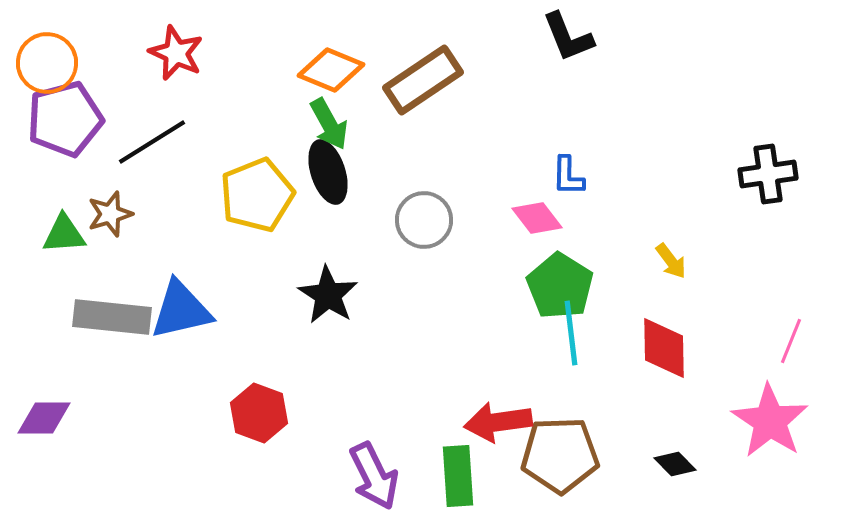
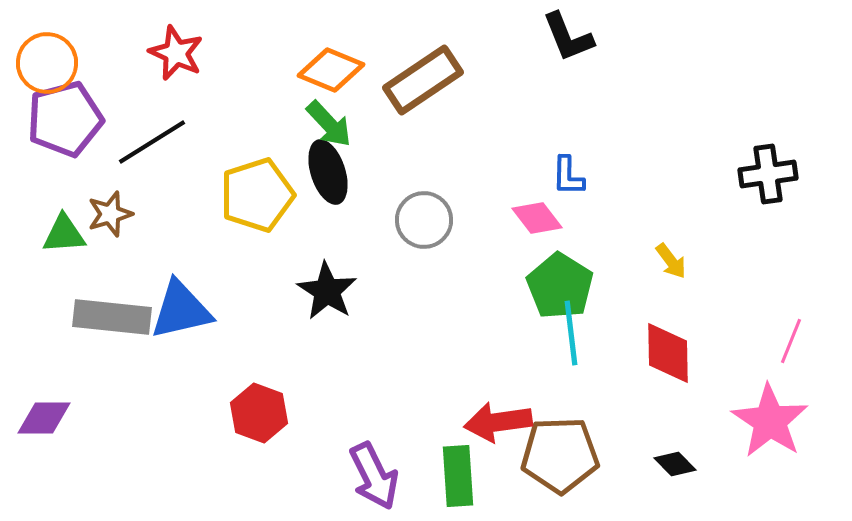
green arrow: rotated 14 degrees counterclockwise
yellow pentagon: rotated 4 degrees clockwise
black star: moved 1 px left, 4 px up
red diamond: moved 4 px right, 5 px down
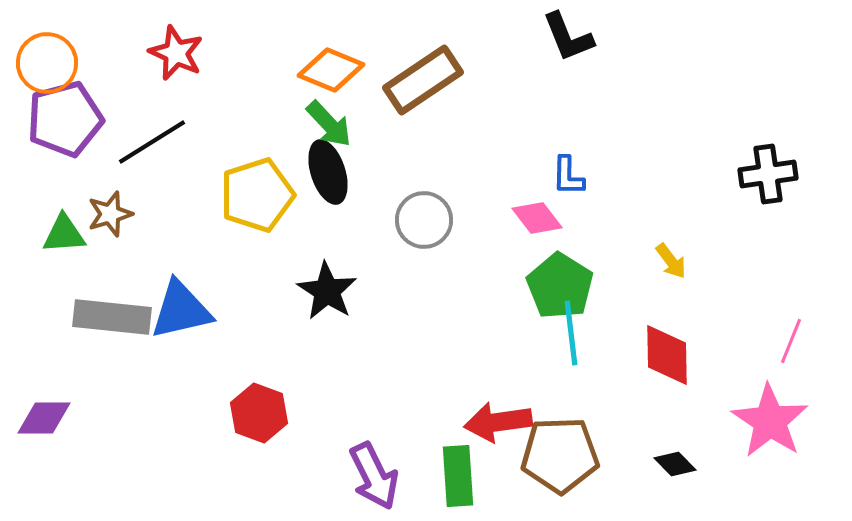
red diamond: moved 1 px left, 2 px down
